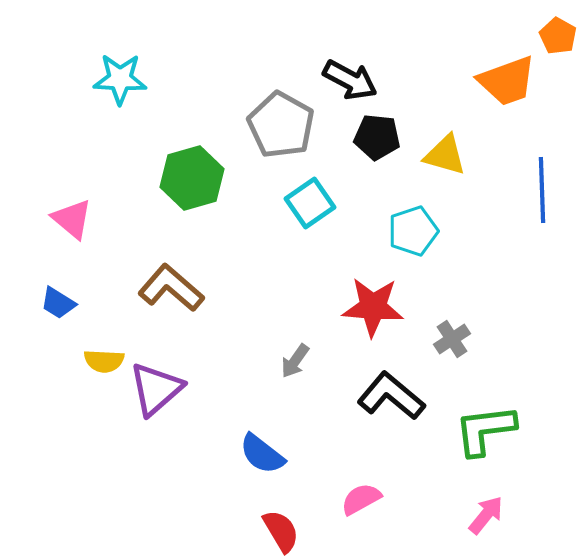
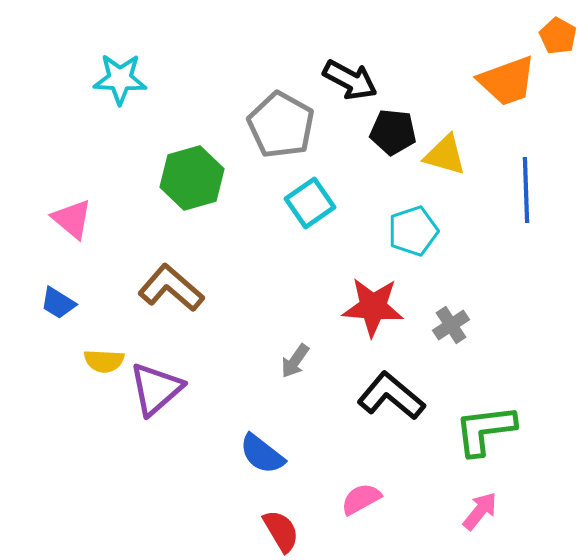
black pentagon: moved 16 px right, 5 px up
blue line: moved 16 px left
gray cross: moved 1 px left, 14 px up
pink arrow: moved 6 px left, 4 px up
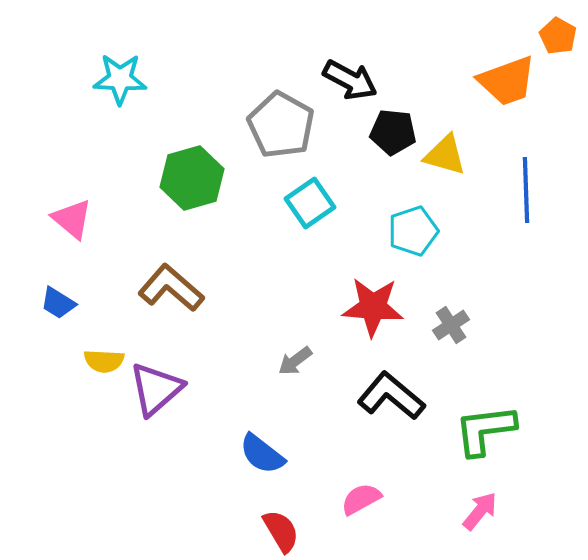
gray arrow: rotated 18 degrees clockwise
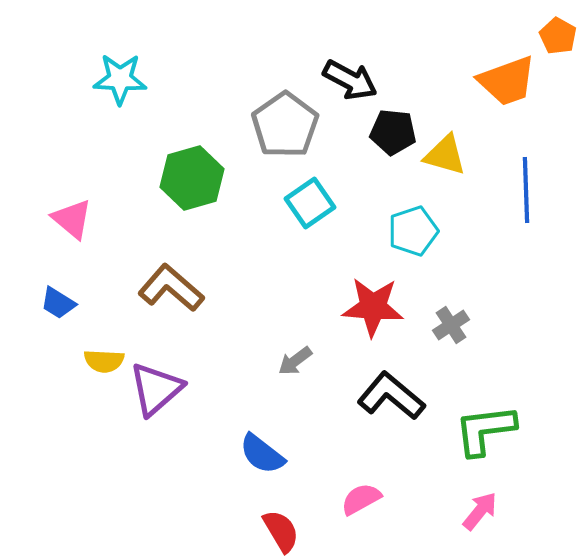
gray pentagon: moved 4 px right; rotated 8 degrees clockwise
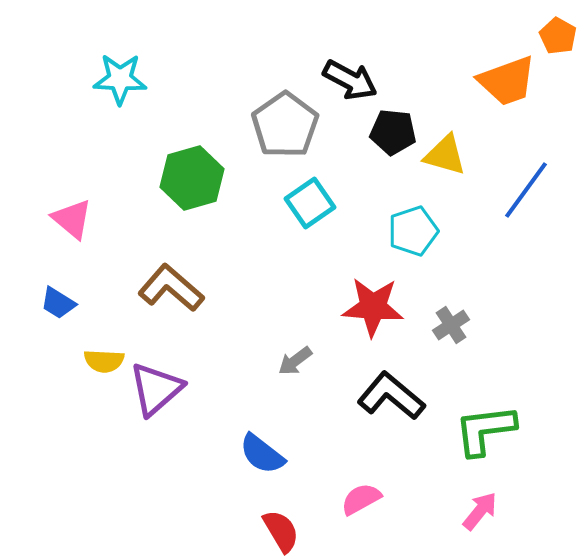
blue line: rotated 38 degrees clockwise
